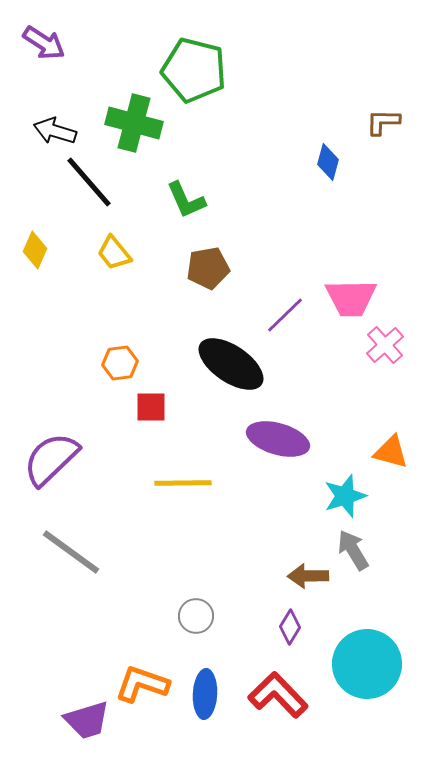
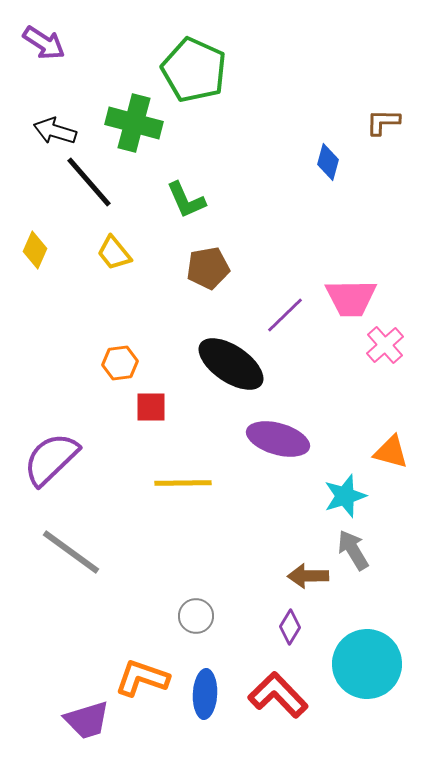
green pentagon: rotated 10 degrees clockwise
orange L-shape: moved 6 px up
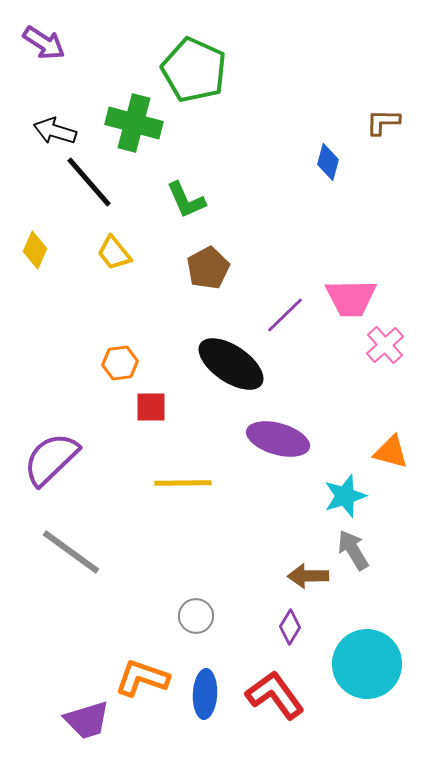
brown pentagon: rotated 18 degrees counterclockwise
red L-shape: moved 3 px left; rotated 8 degrees clockwise
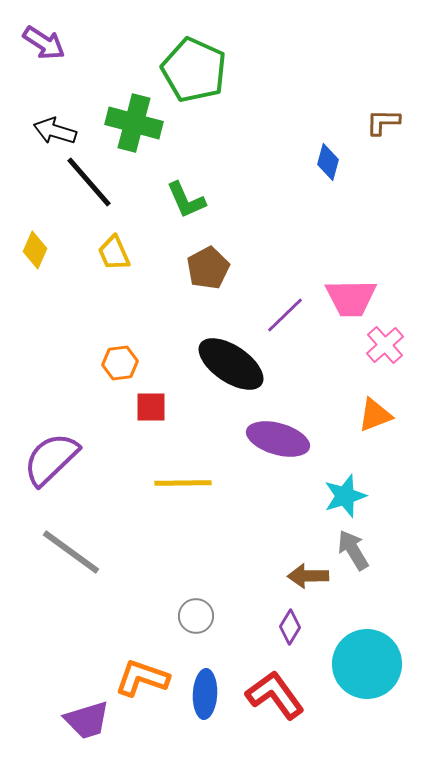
yellow trapezoid: rotated 15 degrees clockwise
orange triangle: moved 16 px left, 37 px up; rotated 36 degrees counterclockwise
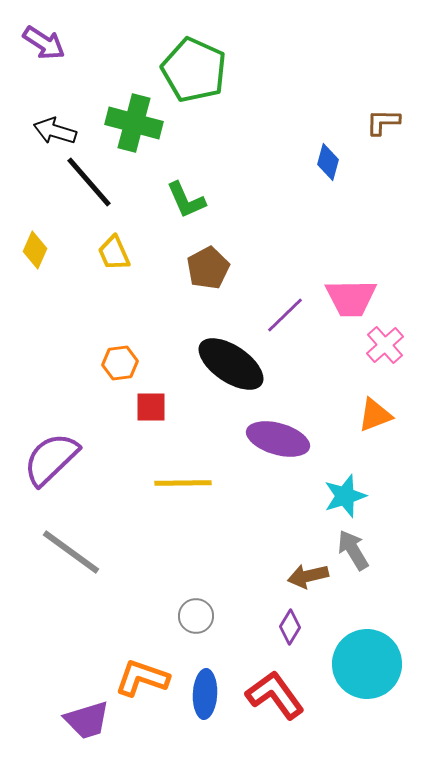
brown arrow: rotated 12 degrees counterclockwise
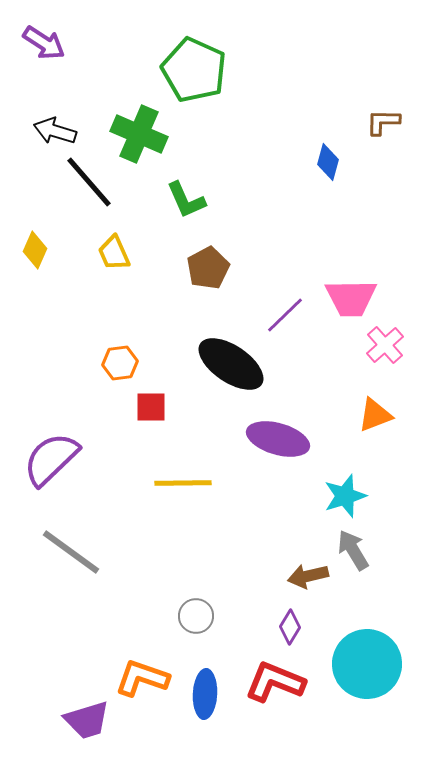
green cross: moved 5 px right, 11 px down; rotated 8 degrees clockwise
red L-shape: moved 13 px up; rotated 32 degrees counterclockwise
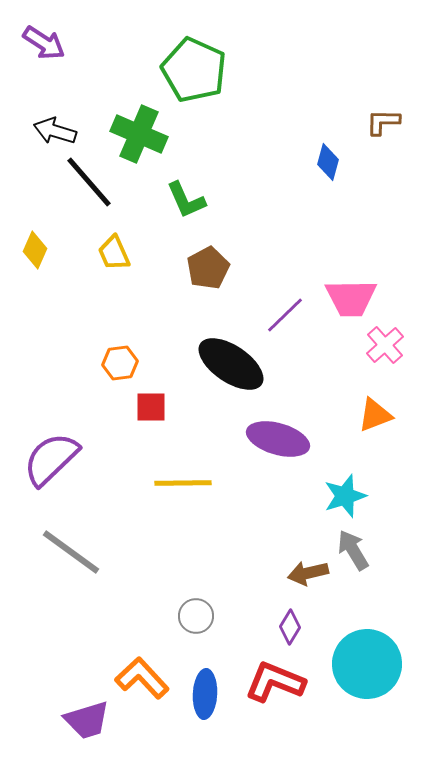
brown arrow: moved 3 px up
orange L-shape: rotated 28 degrees clockwise
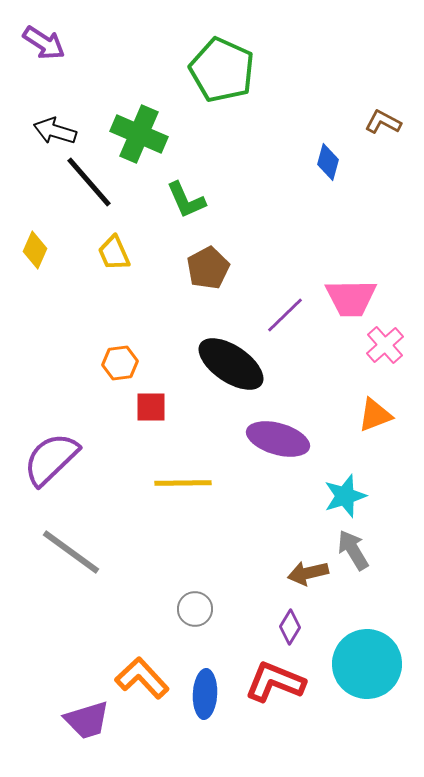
green pentagon: moved 28 px right
brown L-shape: rotated 27 degrees clockwise
gray circle: moved 1 px left, 7 px up
